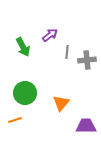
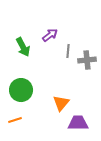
gray line: moved 1 px right, 1 px up
green circle: moved 4 px left, 3 px up
purple trapezoid: moved 8 px left, 3 px up
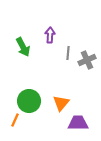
purple arrow: rotated 49 degrees counterclockwise
gray line: moved 2 px down
gray cross: rotated 18 degrees counterclockwise
green circle: moved 8 px right, 11 px down
orange line: rotated 48 degrees counterclockwise
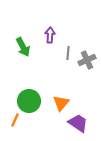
purple trapezoid: rotated 35 degrees clockwise
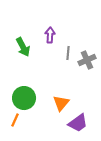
green circle: moved 5 px left, 3 px up
purple trapezoid: rotated 110 degrees clockwise
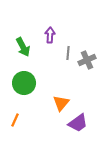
green circle: moved 15 px up
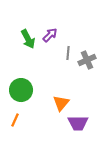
purple arrow: rotated 42 degrees clockwise
green arrow: moved 5 px right, 8 px up
green circle: moved 3 px left, 7 px down
purple trapezoid: rotated 35 degrees clockwise
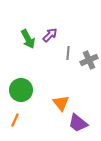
gray cross: moved 2 px right
orange triangle: rotated 18 degrees counterclockwise
purple trapezoid: rotated 40 degrees clockwise
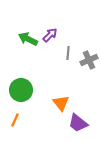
green arrow: rotated 144 degrees clockwise
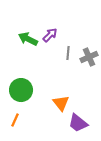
gray cross: moved 3 px up
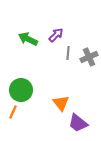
purple arrow: moved 6 px right
orange line: moved 2 px left, 8 px up
